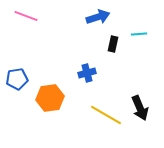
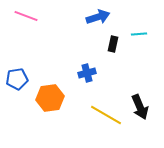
black arrow: moved 1 px up
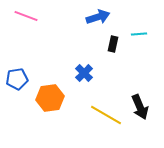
blue cross: moved 3 px left; rotated 30 degrees counterclockwise
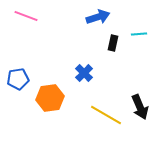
black rectangle: moved 1 px up
blue pentagon: moved 1 px right
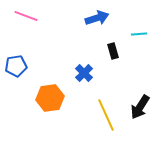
blue arrow: moved 1 px left, 1 px down
black rectangle: moved 8 px down; rotated 28 degrees counterclockwise
blue pentagon: moved 2 px left, 13 px up
black arrow: rotated 55 degrees clockwise
yellow line: rotated 36 degrees clockwise
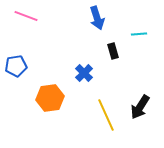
blue arrow: rotated 90 degrees clockwise
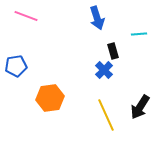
blue cross: moved 20 px right, 3 px up
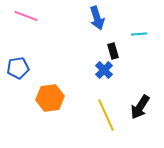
blue pentagon: moved 2 px right, 2 px down
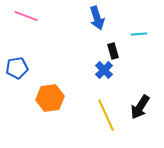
blue pentagon: moved 1 px left
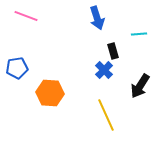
orange hexagon: moved 5 px up; rotated 12 degrees clockwise
black arrow: moved 21 px up
